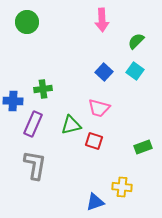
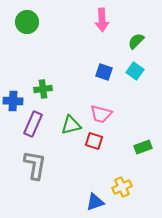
blue square: rotated 24 degrees counterclockwise
pink trapezoid: moved 2 px right, 6 px down
yellow cross: rotated 30 degrees counterclockwise
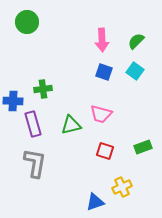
pink arrow: moved 20 px down
purple rectangle: rotated 40 degrees counterclockwise
red square: moved 11 px right, 10 px down
gray L-shape: moved 2 px up
